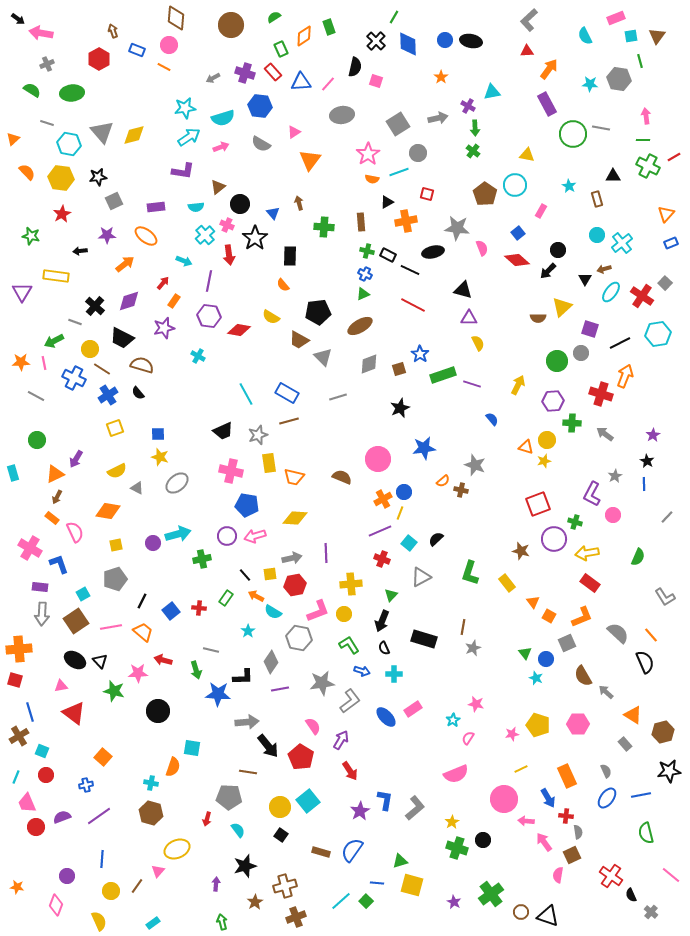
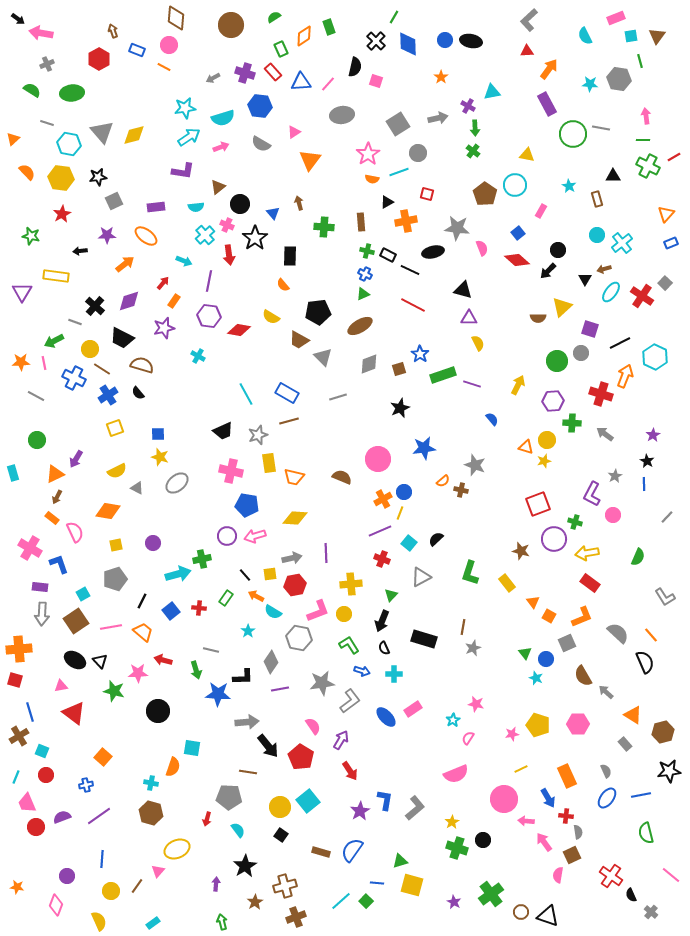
cyan hexagon at (658, 334): moved 3 px left, 23 px down; rotated 25 degrees counterclockwise
cyan arrow at (178, 534): moved 40 px down
black star at (245, 866): rotated 15 degrees counterclockwise
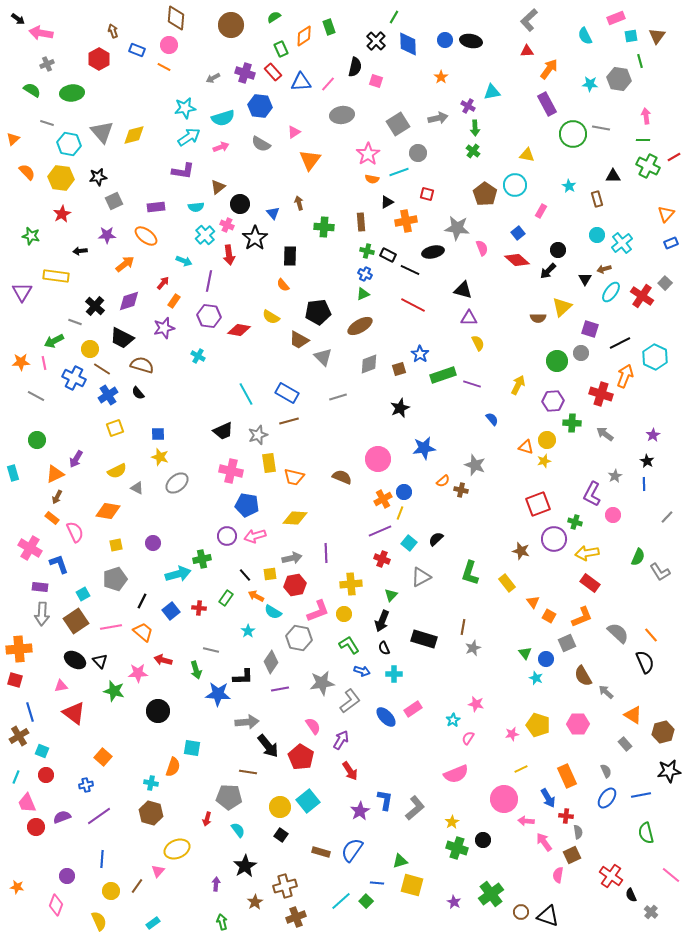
gray L-shape at (665, 597): moved 5 px left, 25 px up
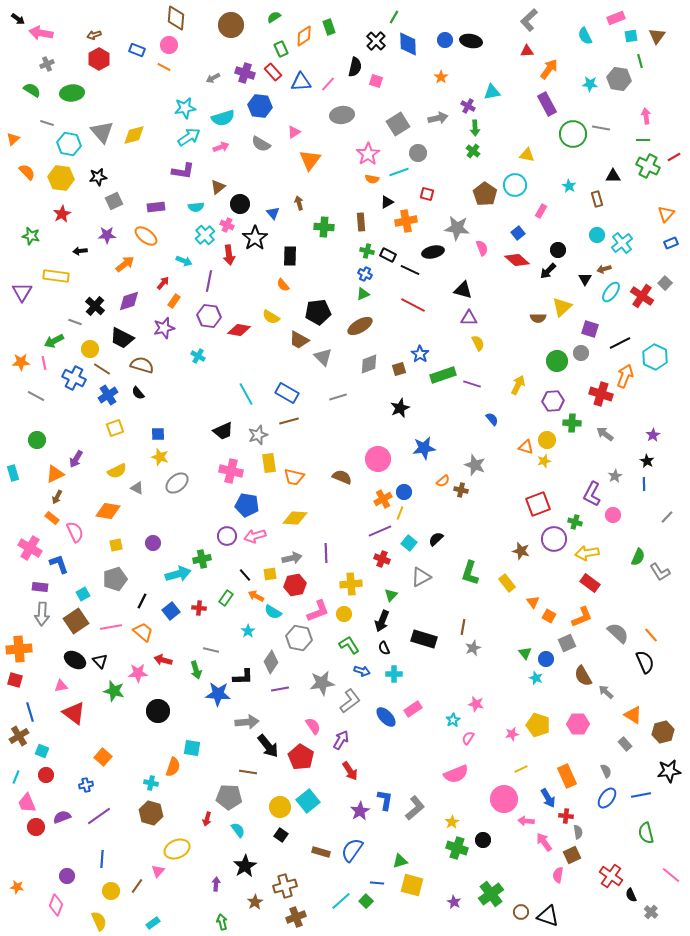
brown arrow at (113, 31): moved 19 px left, 4 px down; rotated 88 degrees counterclockwise
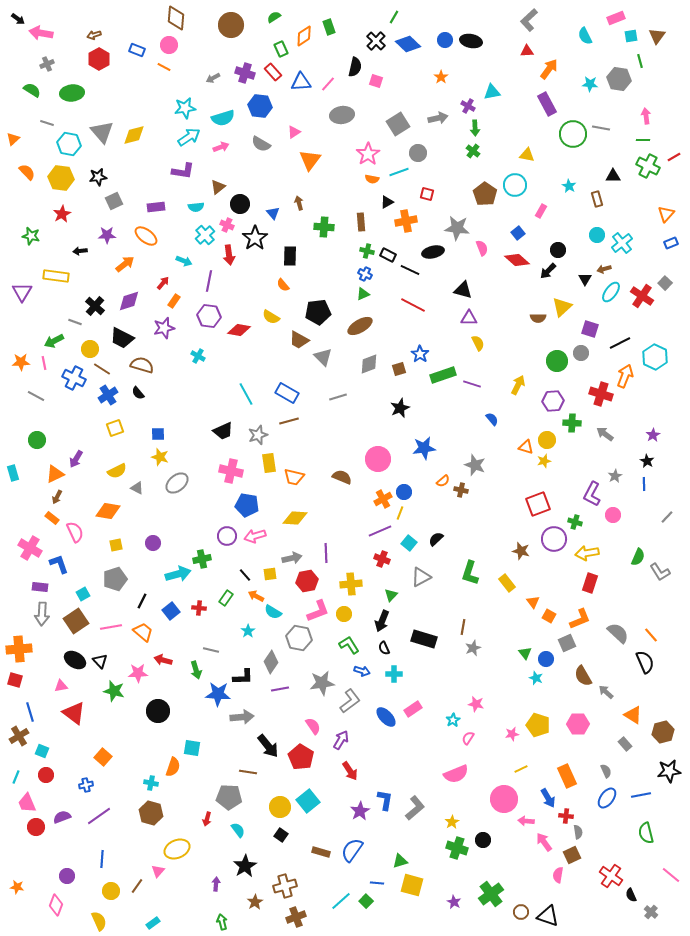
blue diamond at (408, 44): rotated 45 degrees counterclockwise
red rectangle at (590, 583): rotated 72 degrees clockwise
red hexagon at (295, 585): moved 12 px right, 4 px up
orange L-shape at (582, 617): moved 2 px left, 2 px down
gray arrow at (247, 722): moved 5 px left, 5 px up
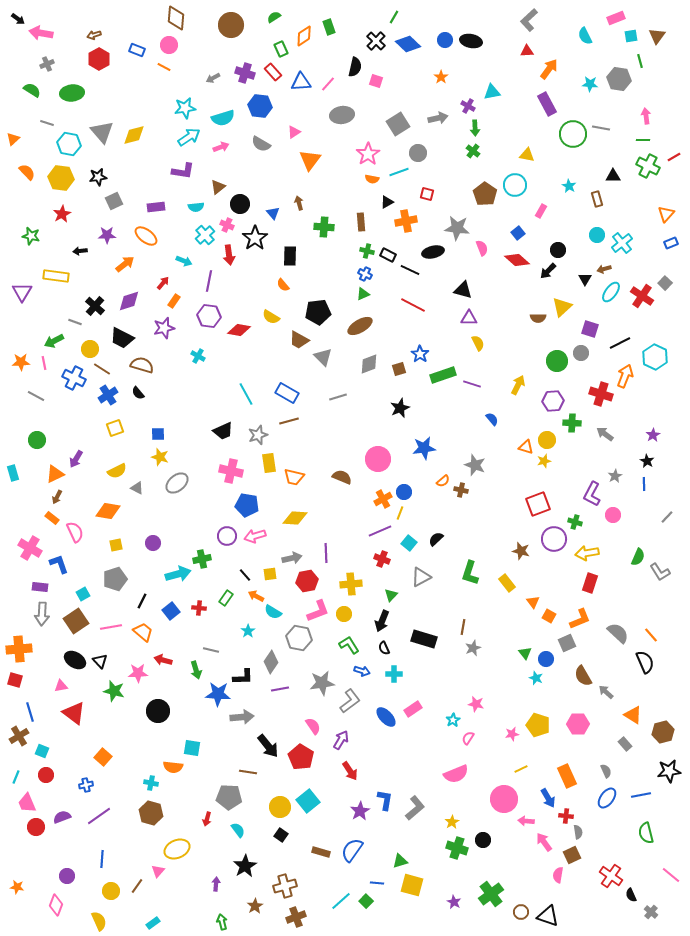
orange semicircle at (173, 767): rotated 78 degrees clockwise
brown star at (255, 902): moved 4 px down
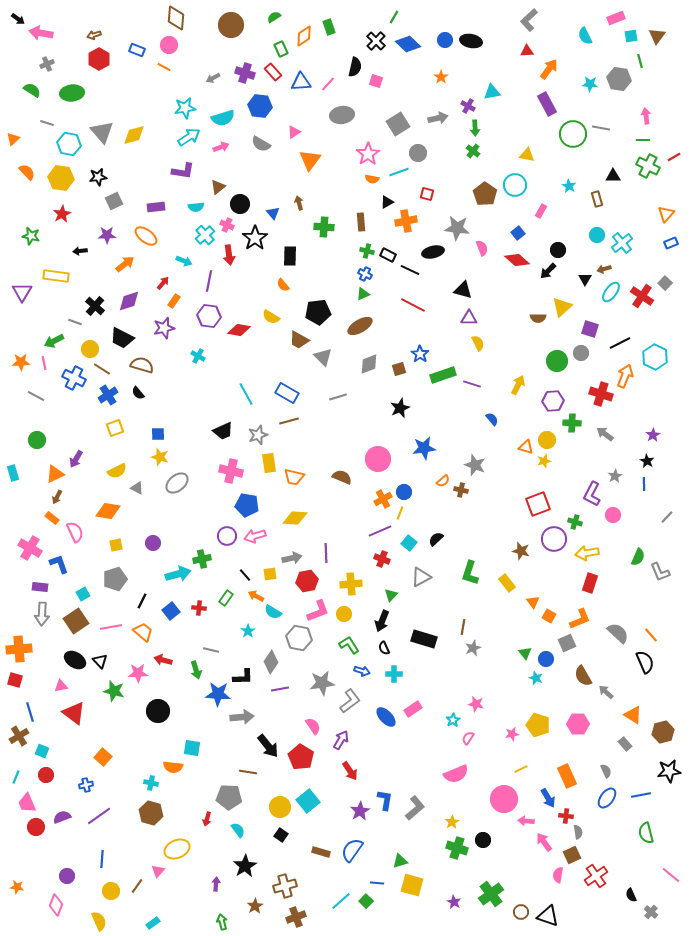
gray L-shape at (660, 572): rotated 10 degrees clockwise
red cross at (611, 876): moved 15 px left; rotated 20 degrees clockwise
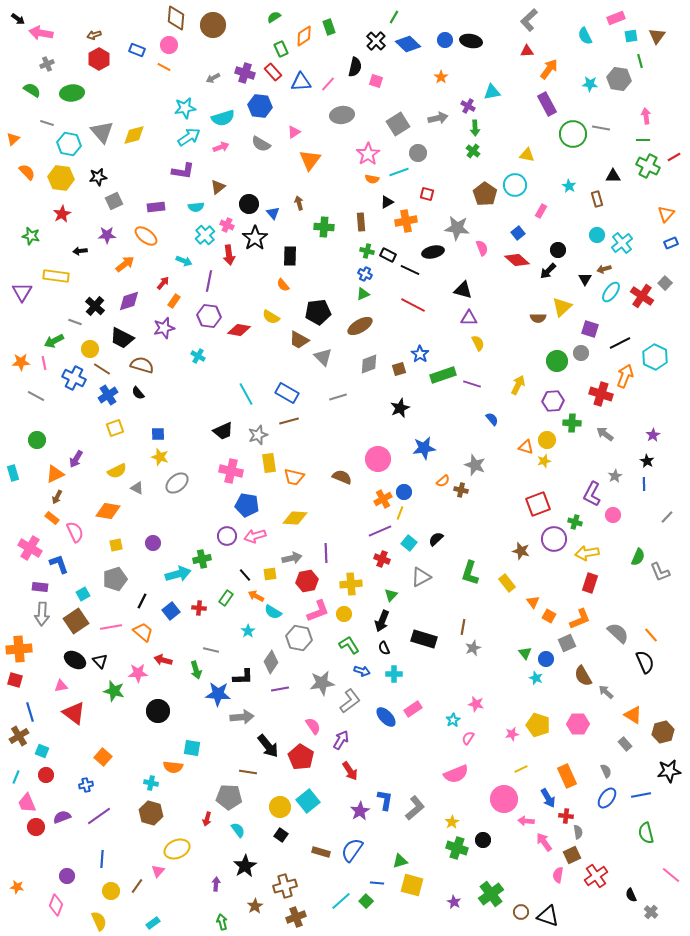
brown circle at (231, 25): moved 18 px left
black circle at (240, 204): moved 9 px right
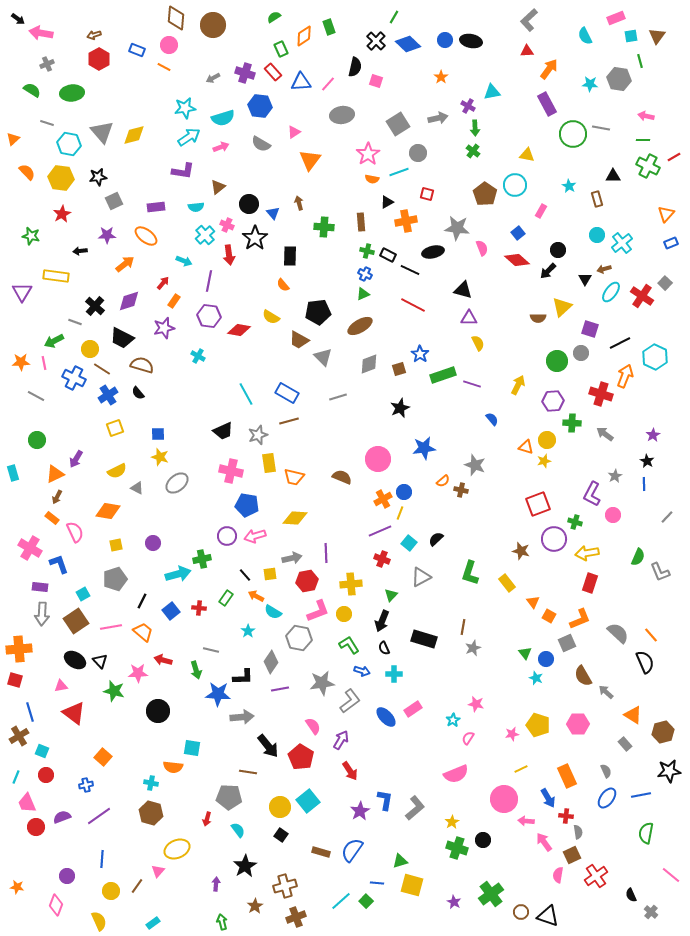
pink arrow at (646, 116): rotated 70 degrees counterclockwise
green semicircle at (646, 833): rotated 25 degrees clockwise
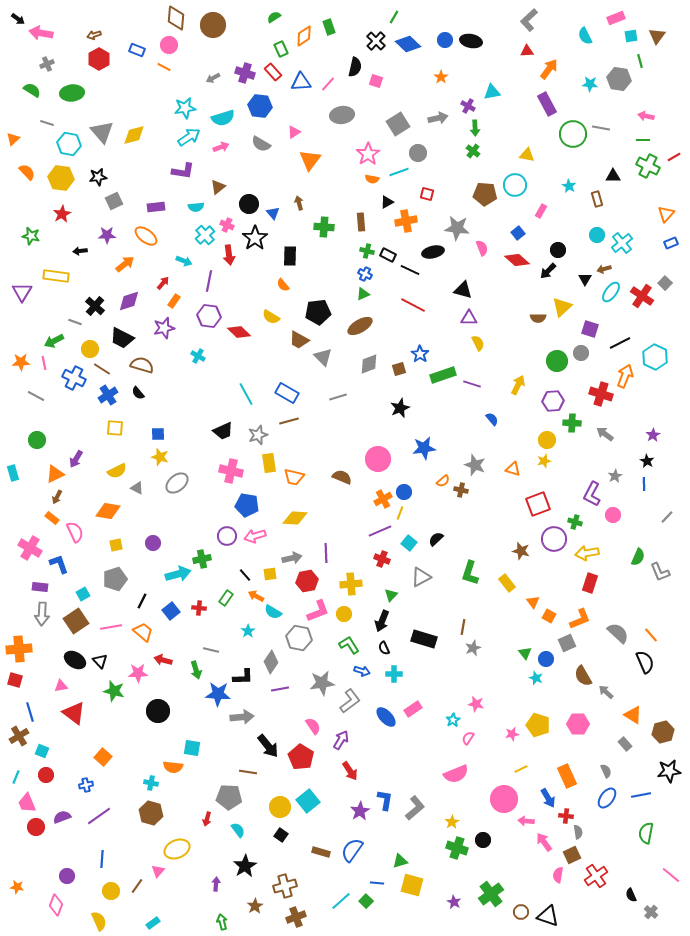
brown pentagon at (485, 194): rotated 30 degrees counterclockwise
red diamond at (239, 330): moved 2 px down; rotated 35 degrees clockwise
yellow square at (115, 428): rotated 24 degrees clockwise
orange triangle at (526, 447): moved 13 px left, 22 px down
